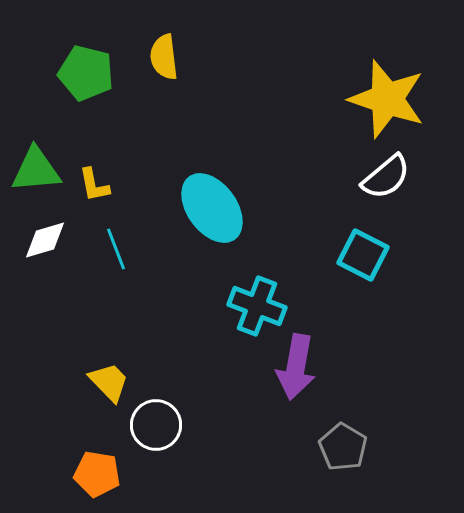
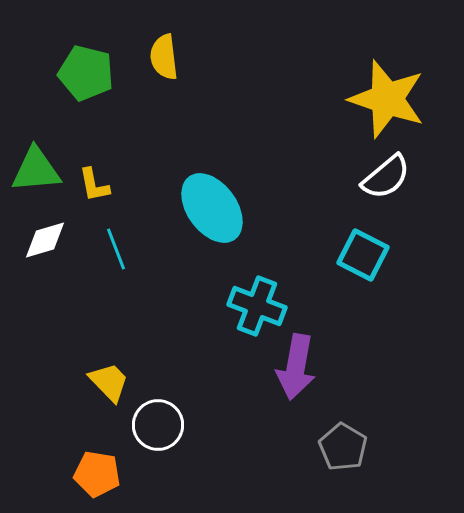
white circle: moved 2 px right
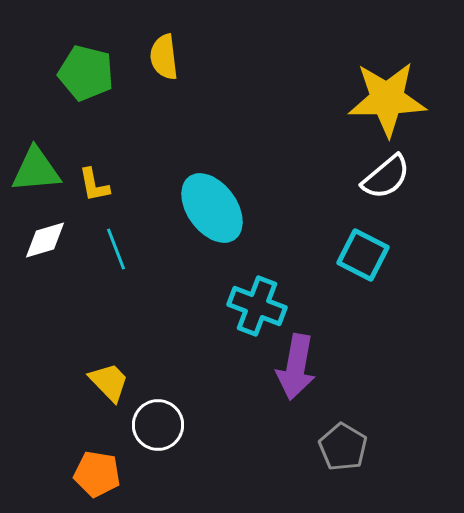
yellow star: rotated 20 degrees counterclockwise
